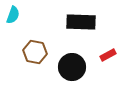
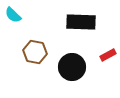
cyan semicircle: rotated 114 degrees clockwise
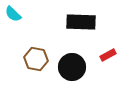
cyan semicircle: moved 1 px up
brown hexagon: moved 1 px right, 7 px down
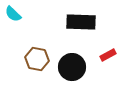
brown hexagon: moved 1 px right
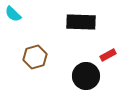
brown hexagon: moved 2 px left, 2 px up; rotated 25 degrees counterclockwise
black circle: moved 14 px right, 9 px down
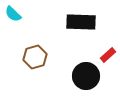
red rectangle: rotated 14 degrees counterclockwise
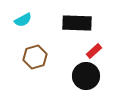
cyan semicircle: moved 10 px right, 6 px down; rotated 72 degrees counterclockwise
black rectangle: moved 4 px left, 1 px down
red rectangle: moved 14 px left, 4 px up
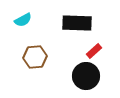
brown hexagon: rotated 10 degrees clockwise
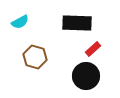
cyan semicircle: moved 3 px left, 2 px down
red rectangle: moved 1 px left, 2 px up
brown hexagon: rotated 20 degrees clockwise
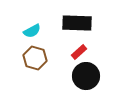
cyan semicircle: moved 12 px right, 9 px down
red rectangle: moved 14 px left, 3 px down
brown hexagon: moved 1 px down
